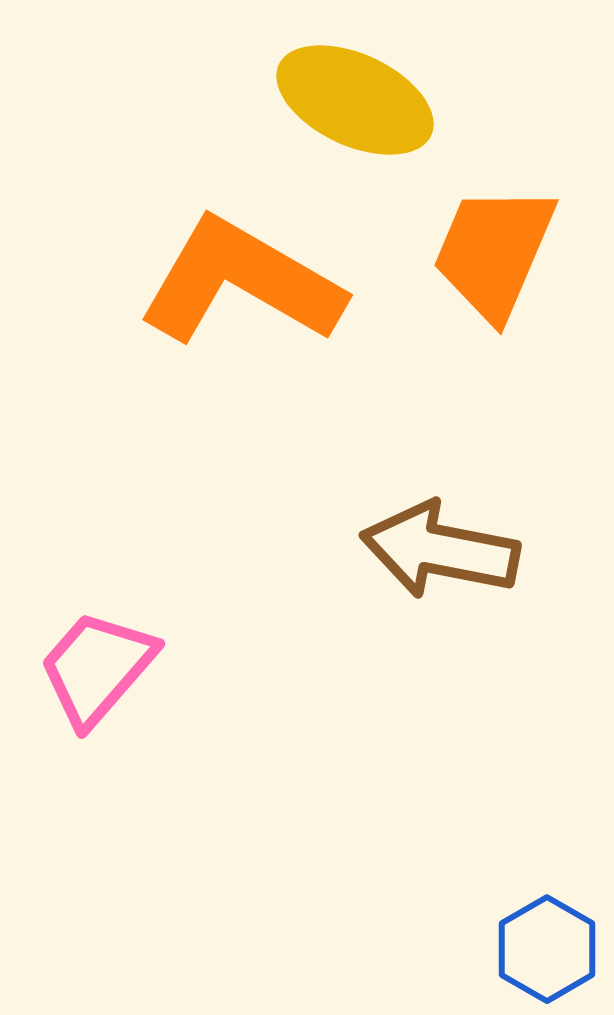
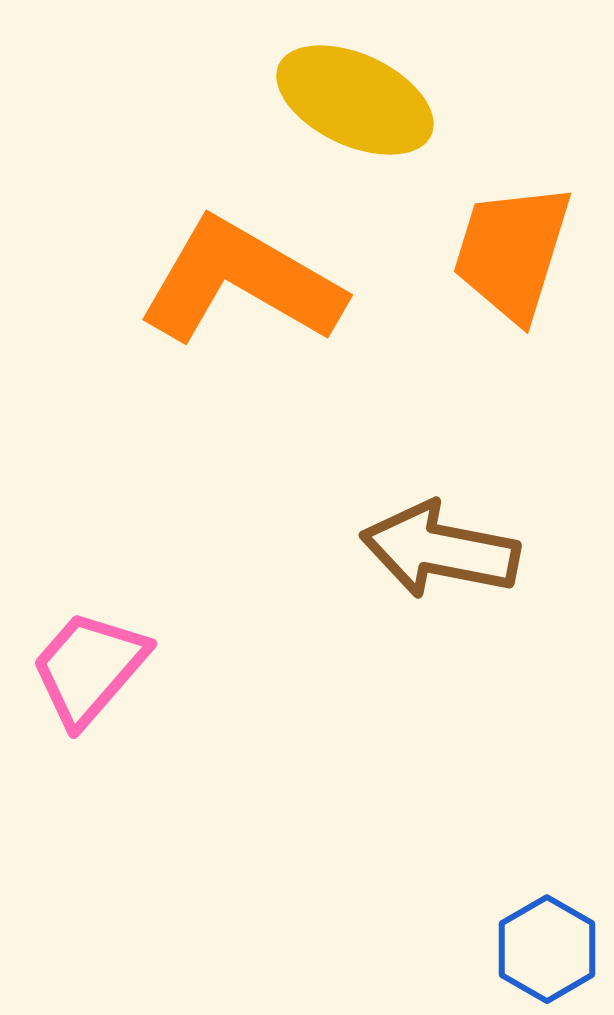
orange trapezoid: moved 18 px right; rotated 6 degrees counterclockwise
pink trapezoid: moved 8 px left
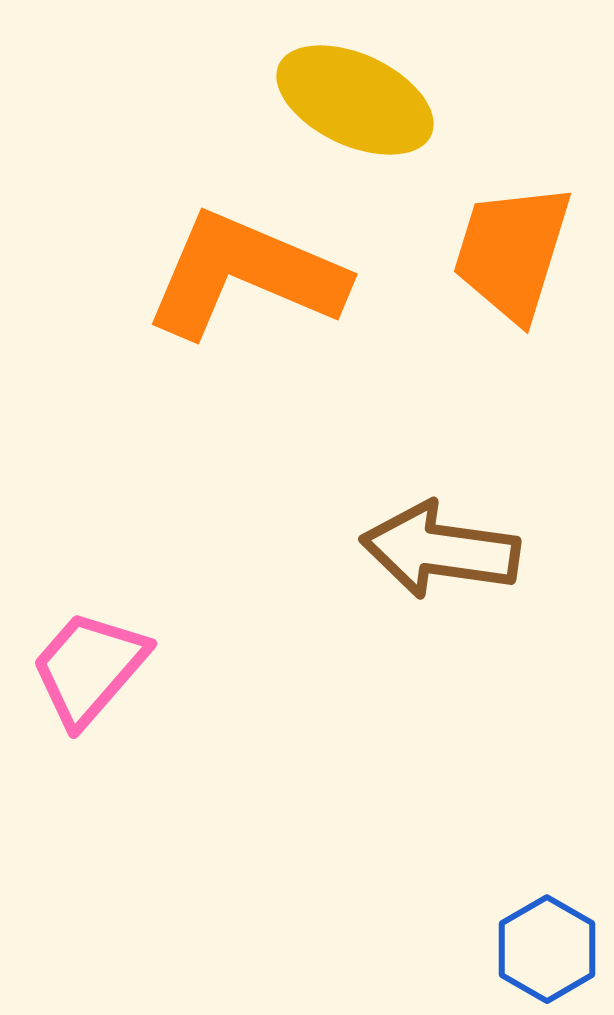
orange L-shape: moved 4 px right, 7 px up; rotated 7 degrees counterclockwise
brown arrow: rotated 3 degrees counterclockwise
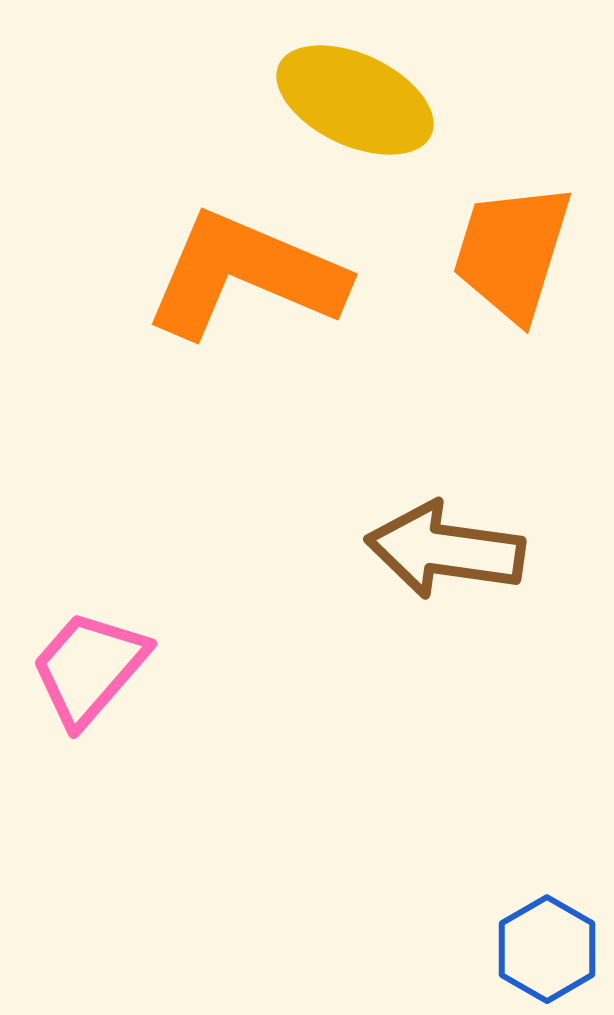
brown arrow: moved 5 px right
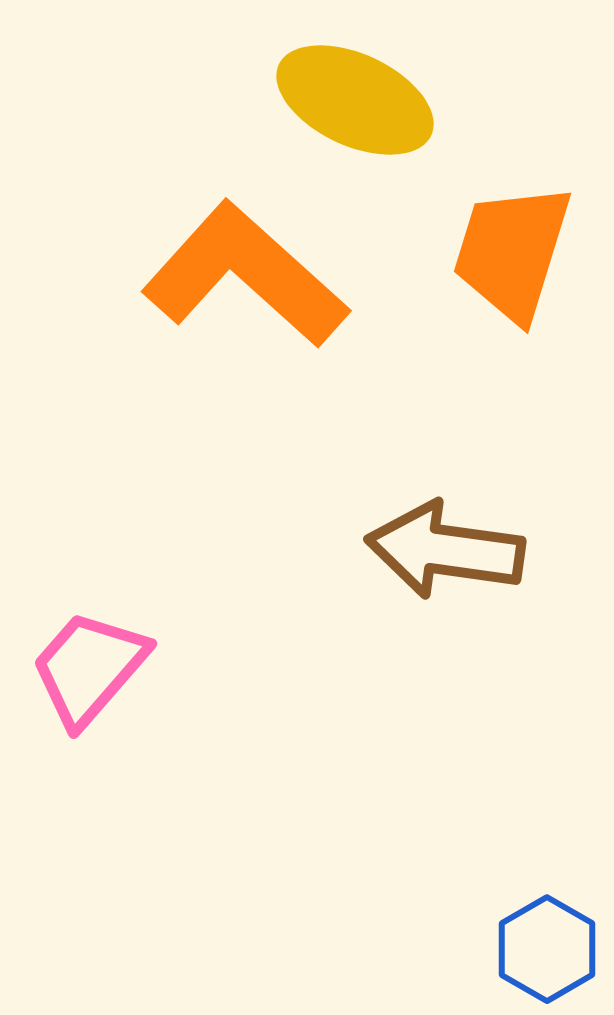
orange L-shape: rotated 19 degrees clockwise
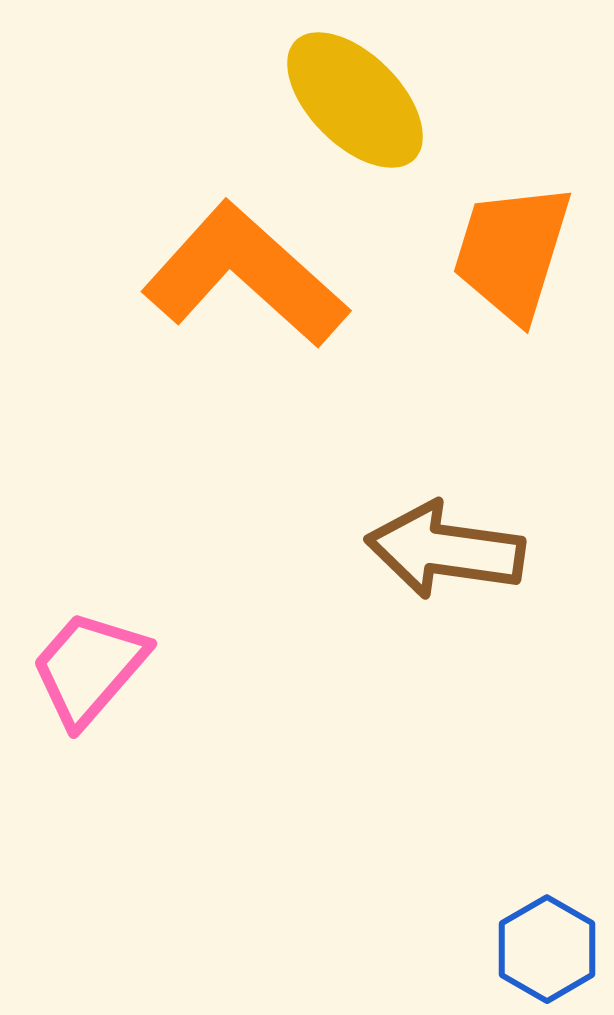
yellow ellipse: rotated 20 degrees clockwise
